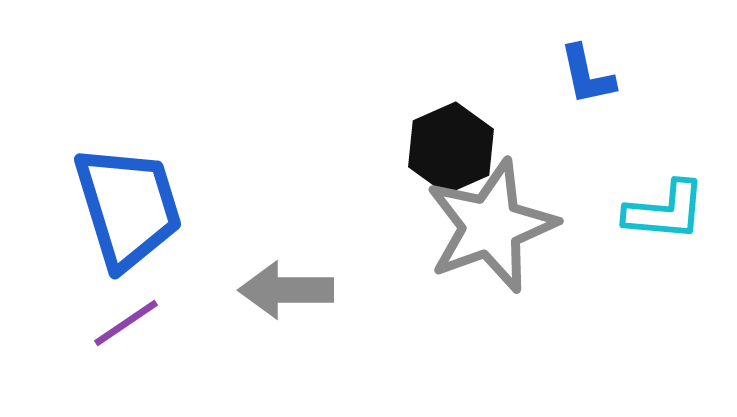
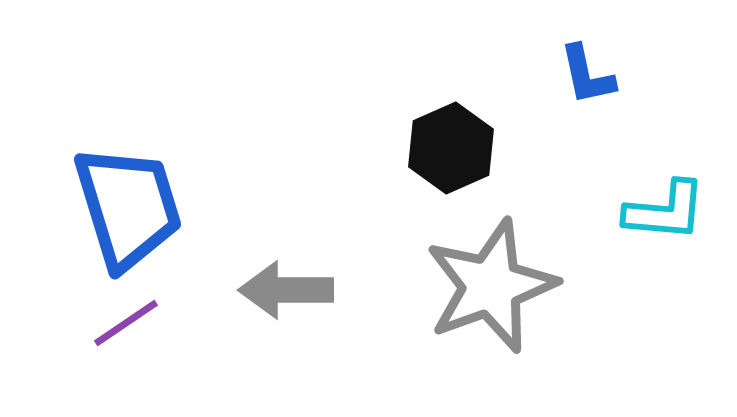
gray star: moved 60 px down
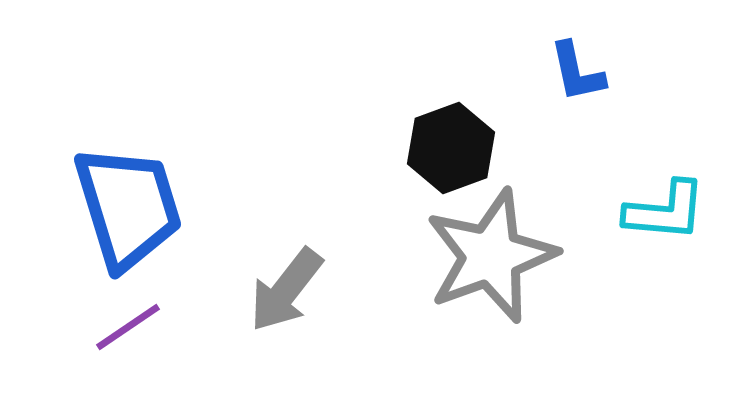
blue L-shape: moved 10 px left, 3 px up
black hexagon: rotated 4 degrees clockwise
gray star: moved 30 px up
gray arrow: rotated 52 degrees counterclockwise
purple line: moved 2 px right, 4 px down
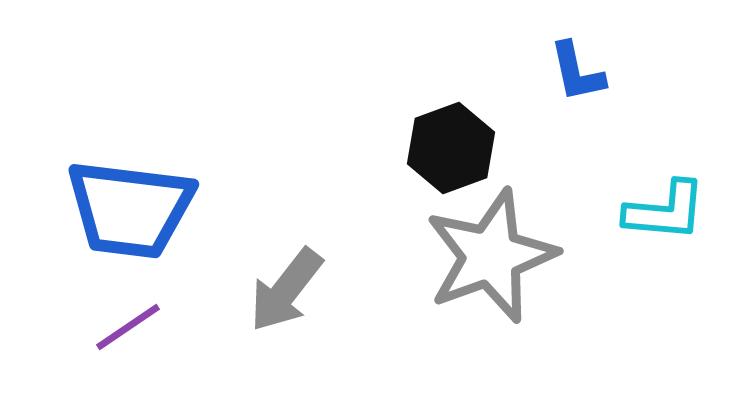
blue trapezoid: moved 2 px right, 2 px down; rotated 114 degrees clockwise
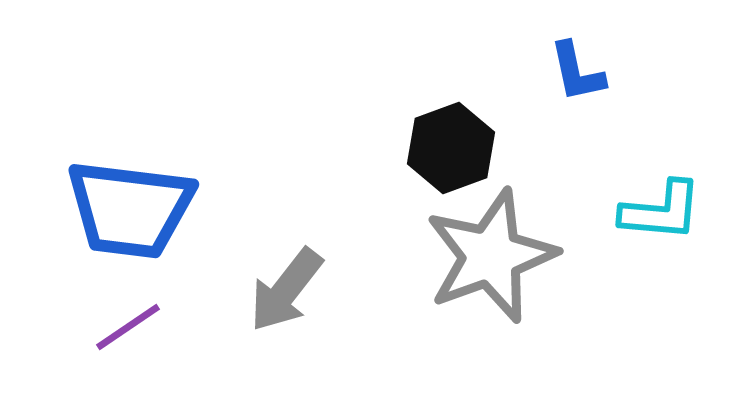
cyan L-shape: moved 4 px left
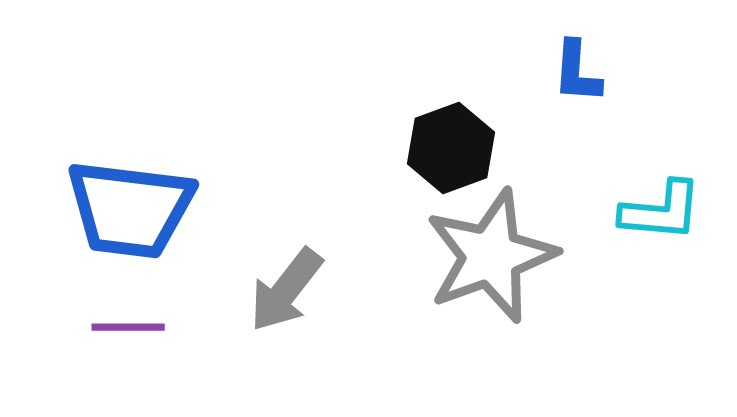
blue L-shape: rotated 16 degrees clockwise
purple line: rotated 34 degrees clockwise
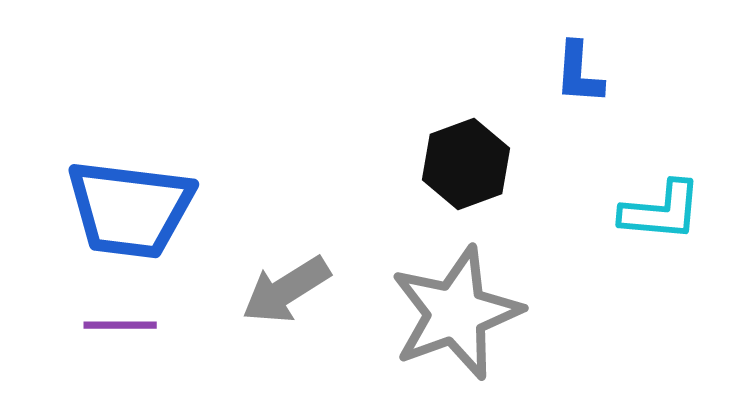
blue L-shape: moved 2 px right, 1 px down
black hexagon: moved 15 px right, 16 px down
gray star: moved 35 px left, 57 px down
gray arrow: rotated 20 degrees clockwise
purple line: moved 8 px left, 2 px up
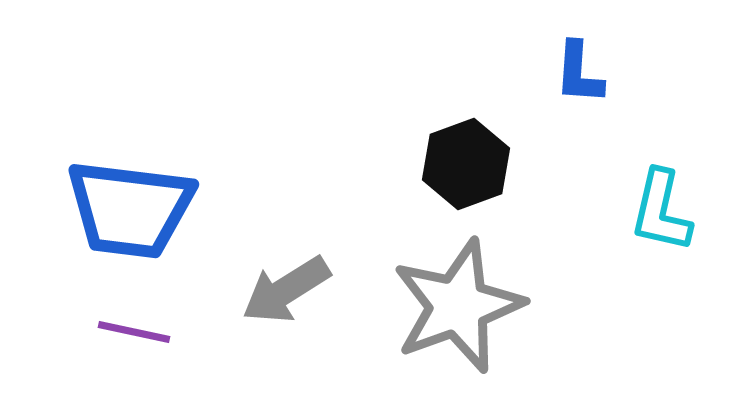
cyan L-shape: rotated 98 degrees clockwise
gray star: moved 2 px right, 7 px up
purple line: moved 14 px right, 7 px down; rotated 12 degrees clockwise
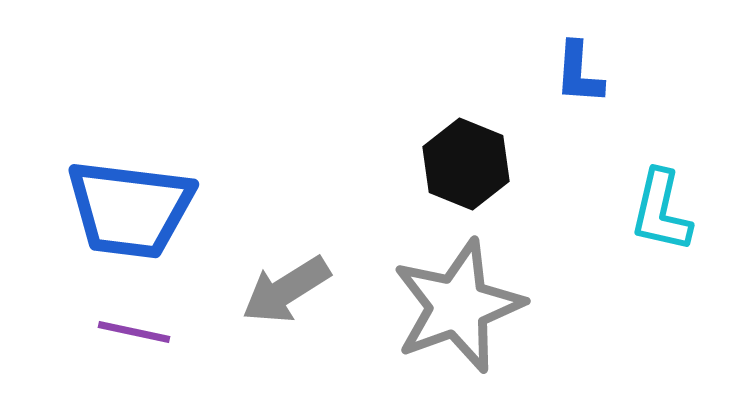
black hexagon: rotated 18 degrees counterclockwise
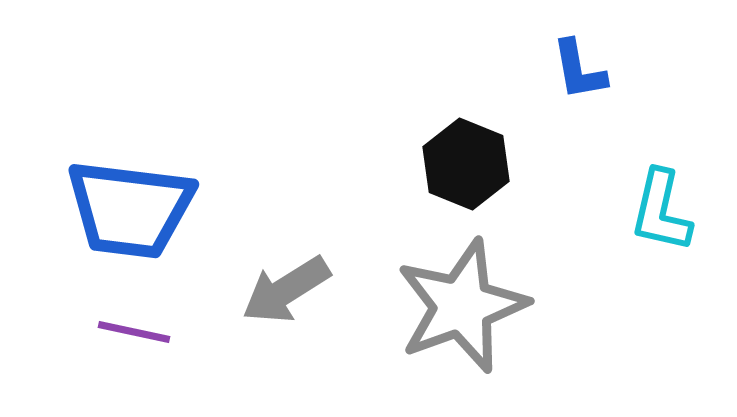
blue L-shape: moved 3 px up; rotated 14 degrees counterclockwise
gray star: moved 4 px right
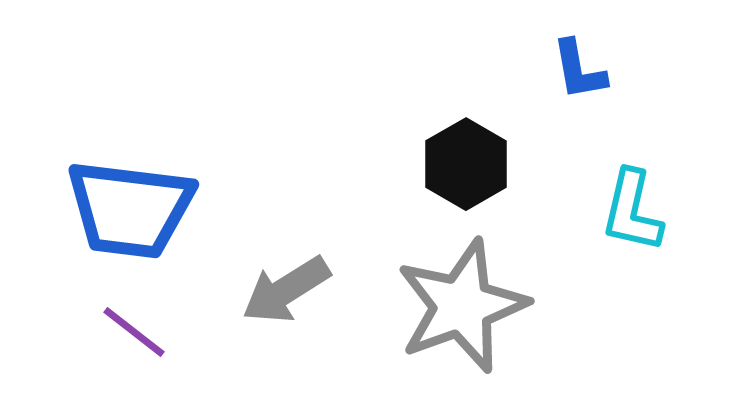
black hexagon: rotated 8 degrees clockwise
cyan L-shape: moved 29 px left
purple line: rotated 26 degrees clockwise
